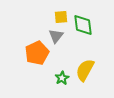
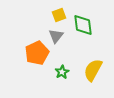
yellow square: moved 2 px left, 2 px up; rotated 16 degrees counterclockwise
yellow semicircle: moved 8 px right
green star: moved 6 px up
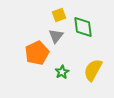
green diamond: moved 2 px down
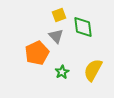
gray triangle: rotated 21 degrees counterclockwise
